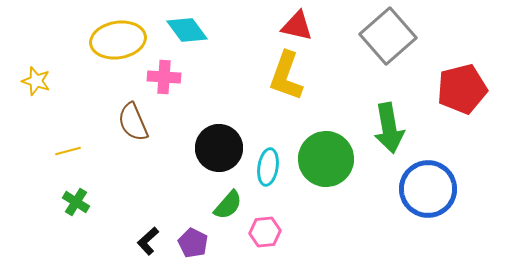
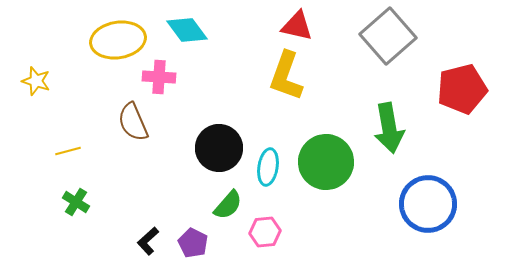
pink cross: moved 5 px left
green circle: moved 3 px down
blue circle: moved 15 px down
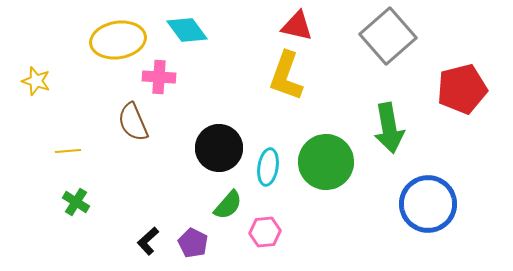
yellow line: rotated 10 degrees clockwise
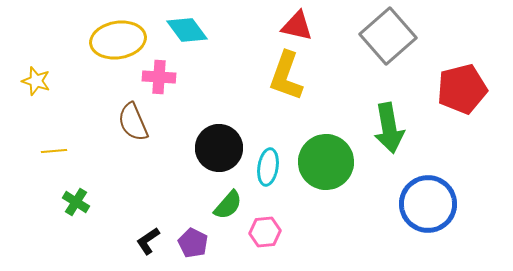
yellow line: moved 14 px left
black L-shape: rotated 8 degrees clockwise
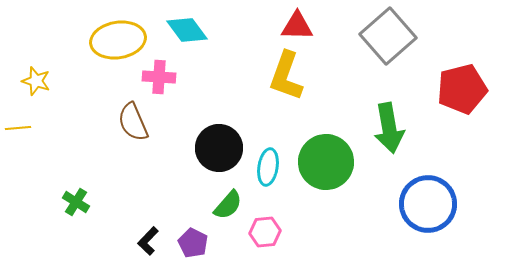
red triangle: rotated 12 degrees counterclockwise
yellow line: moved 36 px left, 23 px up
black L-shape: rotated 12 degrees counterclockwise
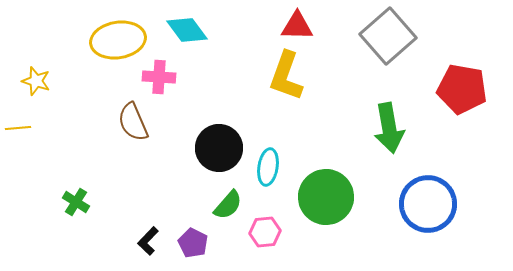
red pentagon: rotated 24 degrees clockwise
green circle: moved 35 px down
